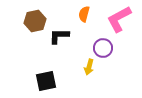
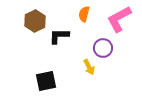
brown hexagon: rotated 15 degrees counterclockwise
yellow arrow: rotated 42 degrees counterclockwise
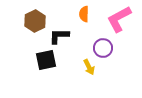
orange semicircle: rotated 14 degrees counterclockwise
black square: moved 21 px up
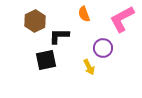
orange semicircle: rotated 21 degrees counterclockwise
pink L-shape: moved 3 px right
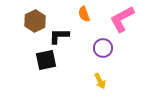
yellow arrow: moved 11 px right, 14 px down
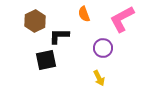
yellow arrow: moved 1 px left, 3 px up
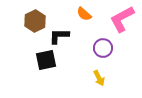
orange semicircle: rotated 28 degrees counterclockwise
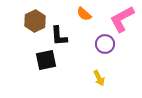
black L-shape: rotated 95 degrees counterclockwise
purple circle: moved 2 px right, 4 px up
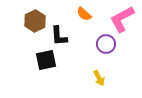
purple circle: moved 1 px right
